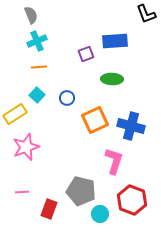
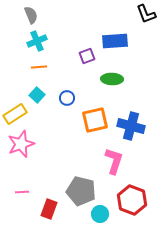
purple square: moved 1 px right, 2 px down
orange square: rotated 12 degrees clockwise
pink star: moved 5 px left, 3 px up
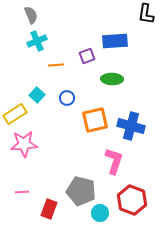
black L-shape: rotated 30 degrees clockwise
orange line: moved 17 px right, 2 px up
pink star: moved 3 px right; rotated 16 degrees clockwise
cyan circle: moved 1 px up
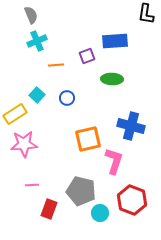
orange square: moved 7 px left, 19 px down
pink line: moved 10 px right, 7 px up
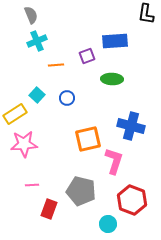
cyan circle: moved 8 px right, 11 px down
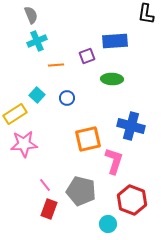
pink line: moved 13 px right; rotated 56 degrees clockwise
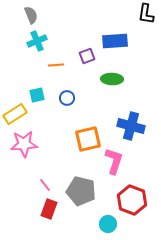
cyan square: rotated 35 degrees clockwise
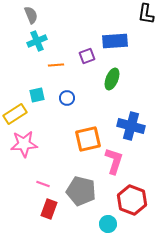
green ellipse: rotated 70 degrees counterclockwise
pink line: moved 2 px left, 1 px up; rotated 32 degrees counterclockwise
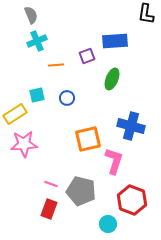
pink line: moved 8 px right
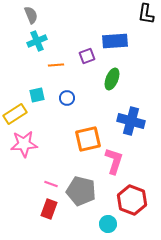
blue cross: moved 5 px up
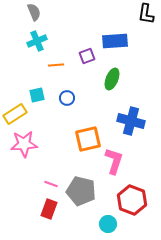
gray semicircle: moved 3 px right, 3 px up
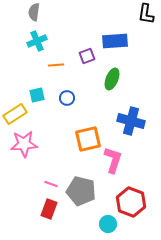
gray semicircle: rotated 150 degrees counterclockwise
pink L-shape: moved 1 px left, 1 px up
red hexagon: moved 1 px left, 2 px down
